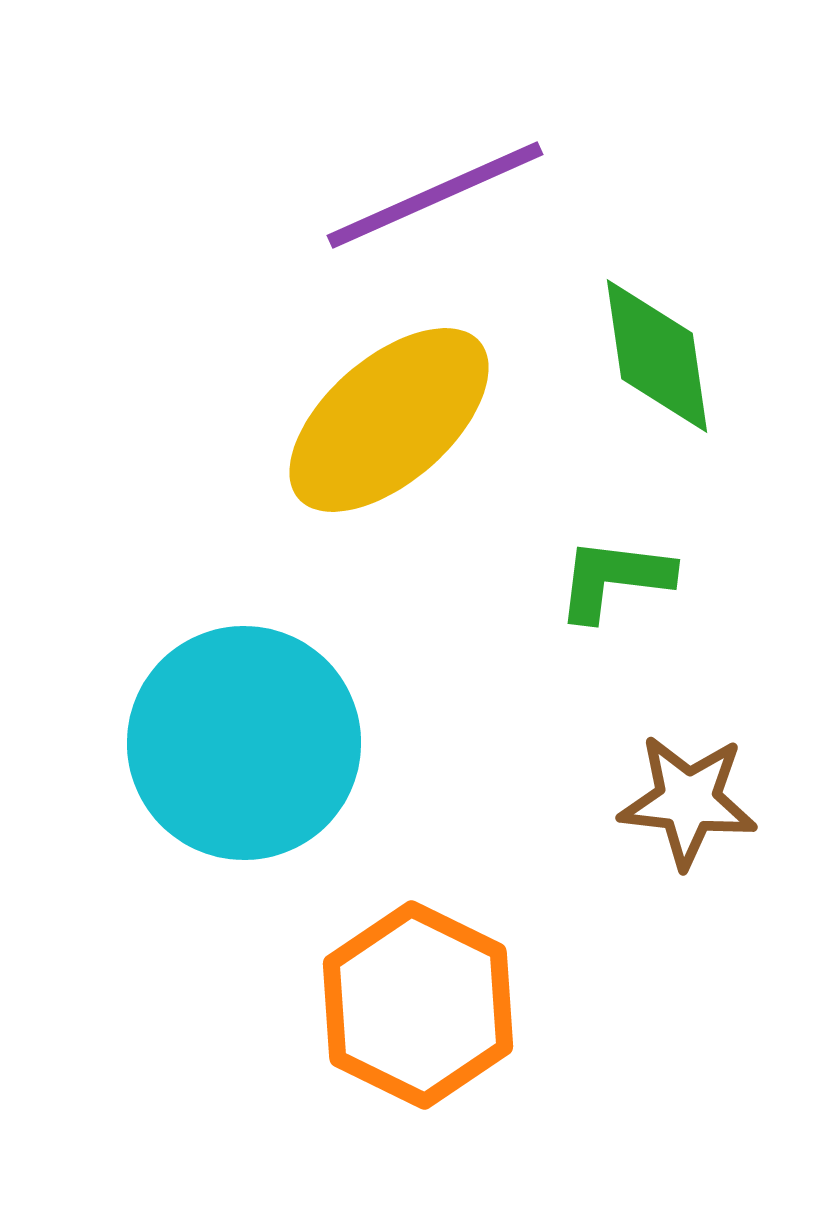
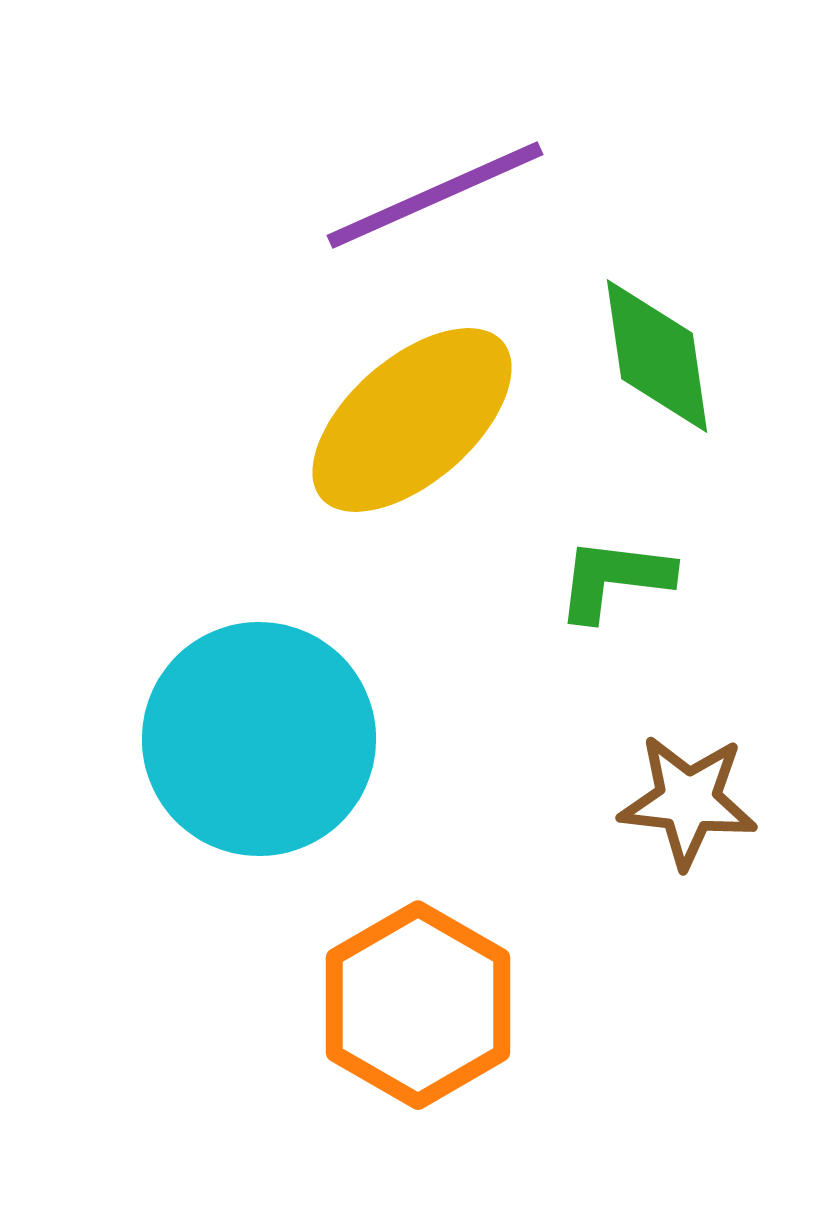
yellow ellipse: moved 23 px right
cyan circle: moved 15 px right, 4 px up
orange hexagon: rotated 4 degrees clockwise
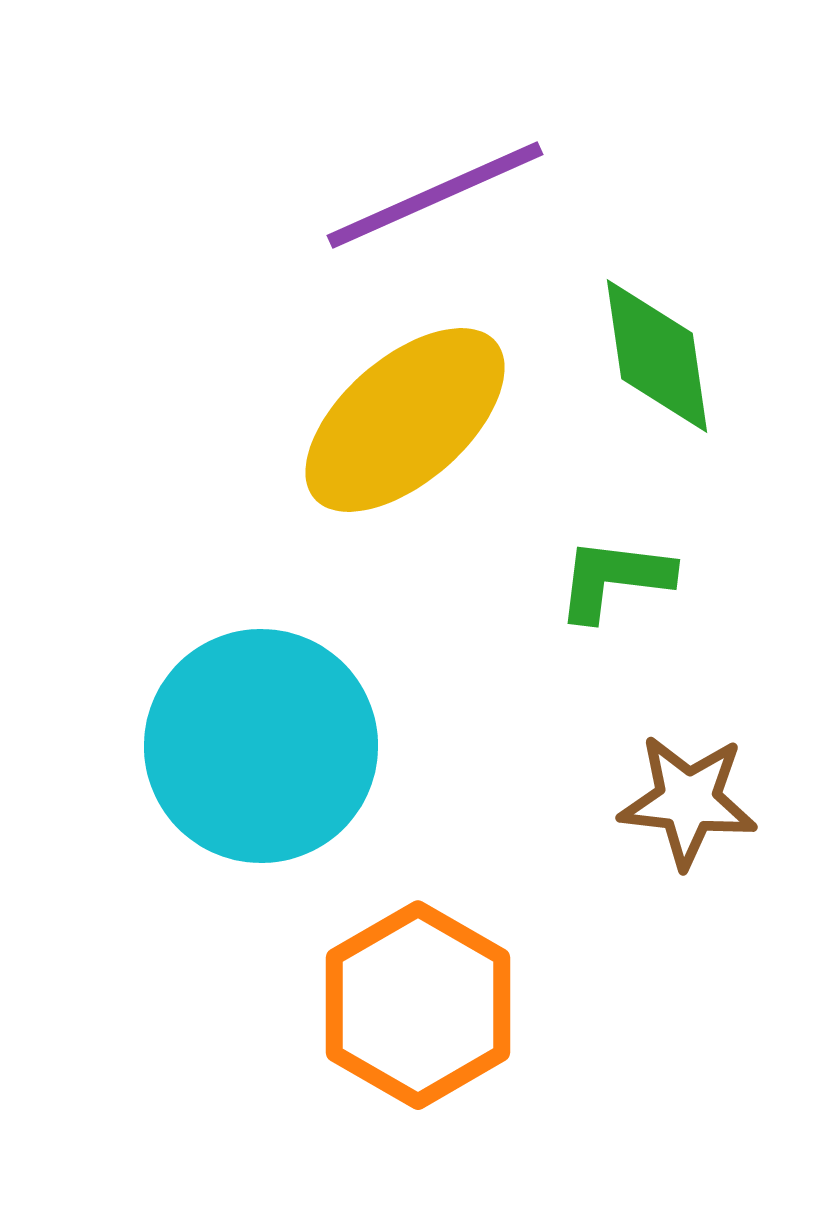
yellow ellipse: moved 7 px left
cyan circle: moved 2 px right, 7 px down
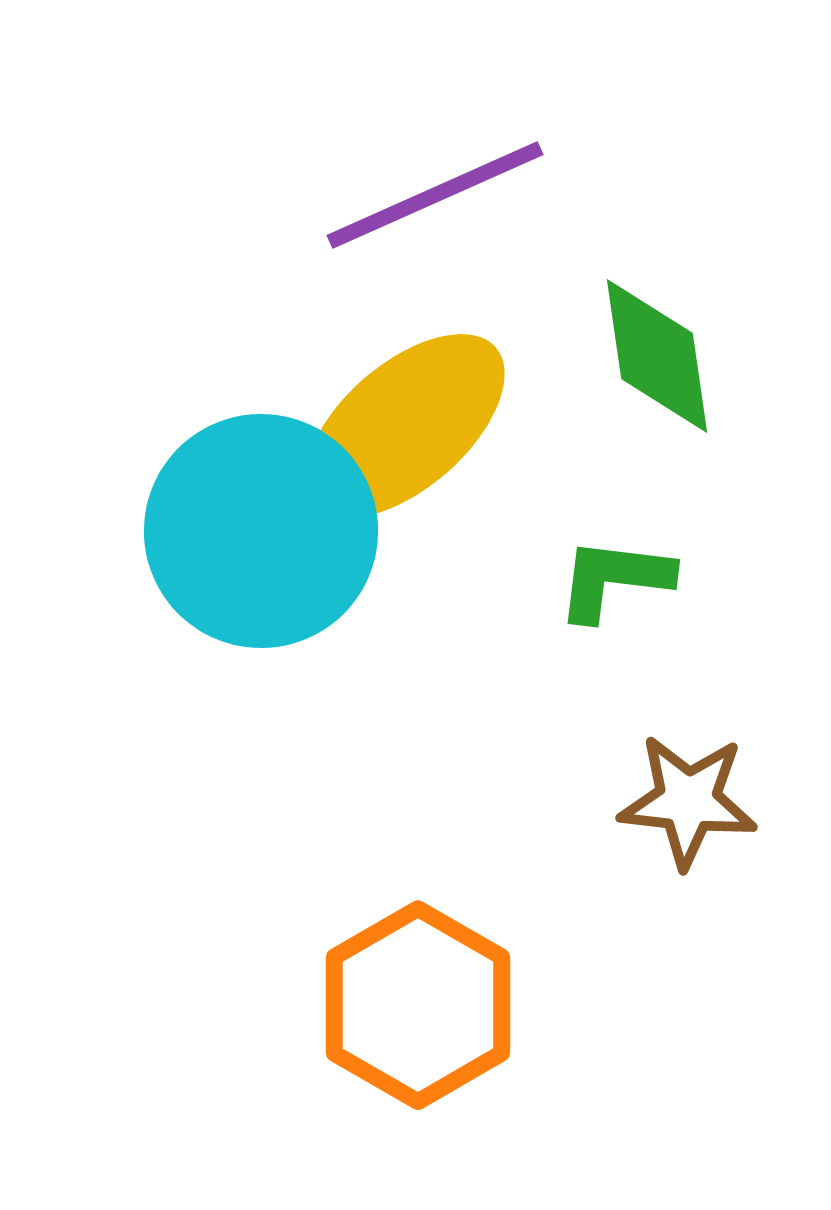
yellow ellipse: moved 6 px down
cyan circle: moved 215 px up
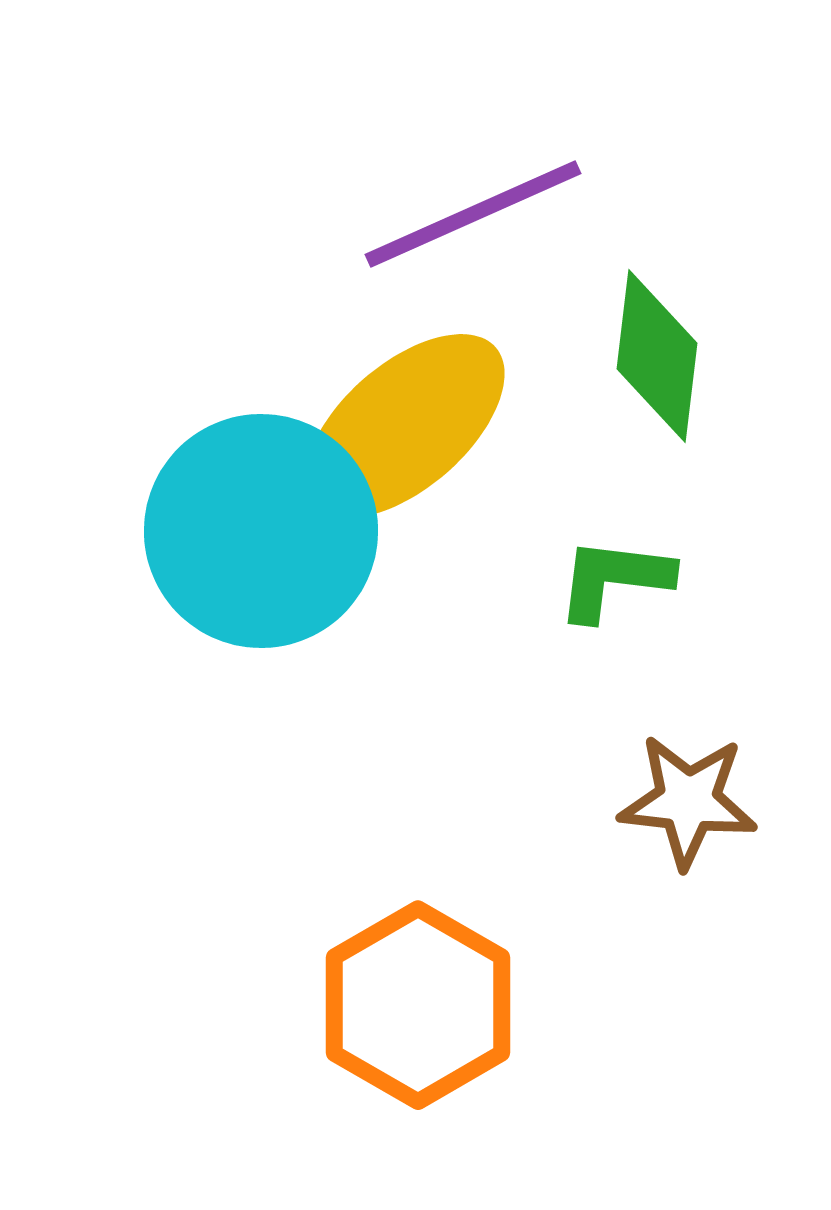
purple line: moved 38 px right, 19 px down
green diamond: rotated 15 degrees clockwise
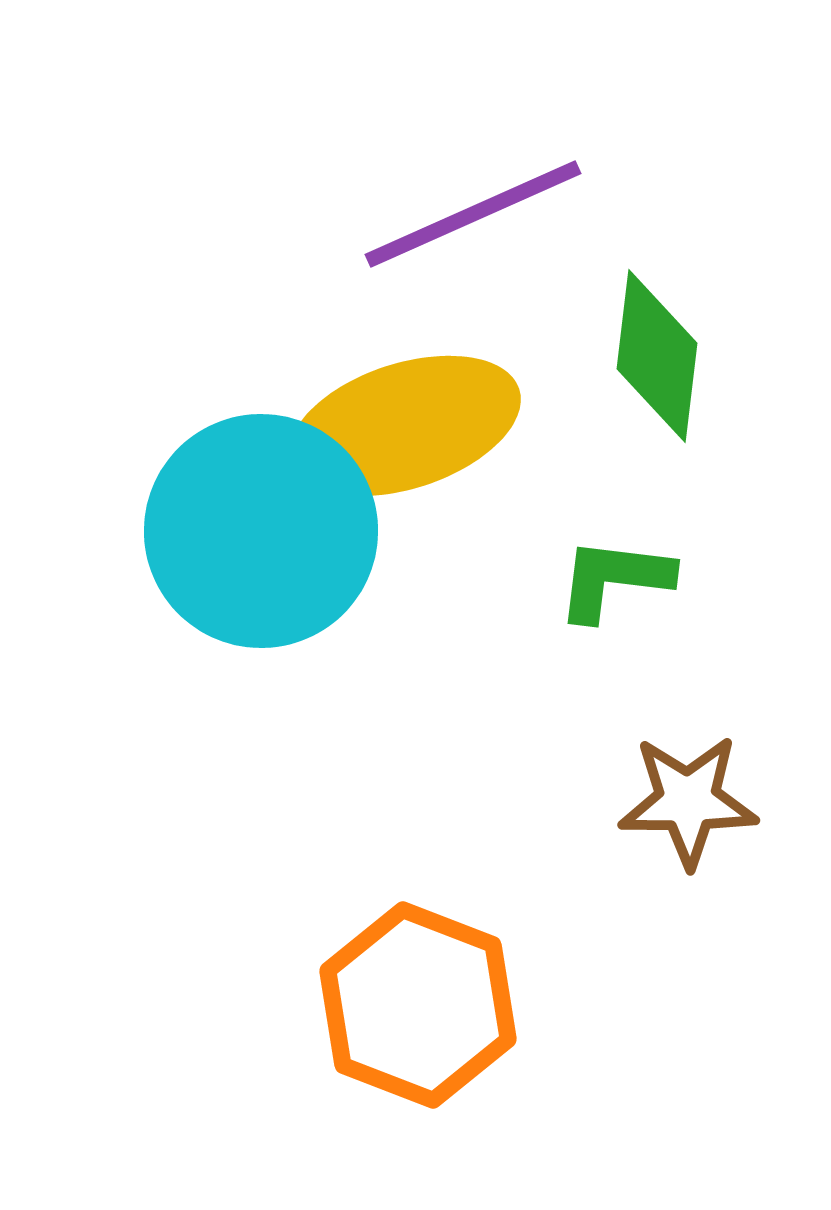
yellow ellipse: rotated 23 degrees clockwise
brown star: rotated 6 degrees counterclockwise
orange hexagon: rotated 9 degrees counterclockwise
